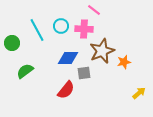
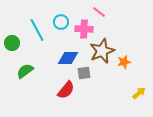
pink line: moved 5 px right, 2 px down
cyan circle: moved 4 px up
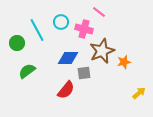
pink cross: rotated 12 degrees clockwise
green circle: moved 5 px right
green semicircle: moved 2 px right
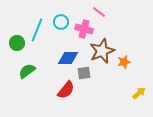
cyan line: rotated 50 degrees clockwise
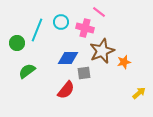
pink cross: moved 1 px right, 1 px up
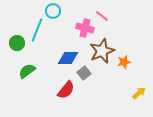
pink line: moved 3 px right, 4 px down
cyan circle: moved 8 px left, 11 px up
gray square: rotated 32 degrees counterclockwise
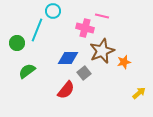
pink line: rotated 24 degrees counterclockwise
